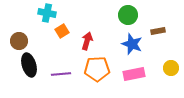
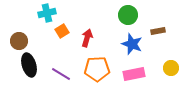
cyan cross: rotated 24 degrees counterclockwise
red arrow: moved 3 px up
purple line: rotated 36 degrees clockwise
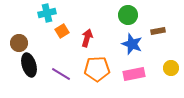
brown circle: moved 2 px down
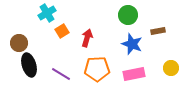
cyan cross: rotated 18 degrees counterclockwise
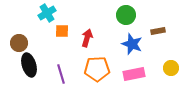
green circle: moved 2 px left
orange square: rotated 32 degrees clockwise
purple line: rotated 42 degrees clockwise
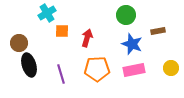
pink rectangle: moved 4 px up
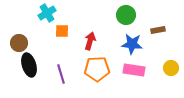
brown rectangle: moved 1 px up
red arrow: moved 3 px right, 3 px down
blue star: rotated 15 degrees counterclockwise
pink rectangle: rotated 20 degrees clockwise
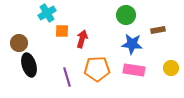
red arrow: moved 8 px left, 2 px up
purple line: moved 6 px right, 3 px down
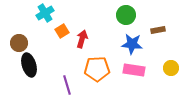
cyan cross: moved 2 px left
orange square: rotated 32 degrees counterclockwise
purple line: moved 8 px down
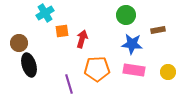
orange square: rotated 24 degrees clockwise
yellow circle: moved 3 px left, 4 px down
purple line: moved 2 px right, 1 px up
